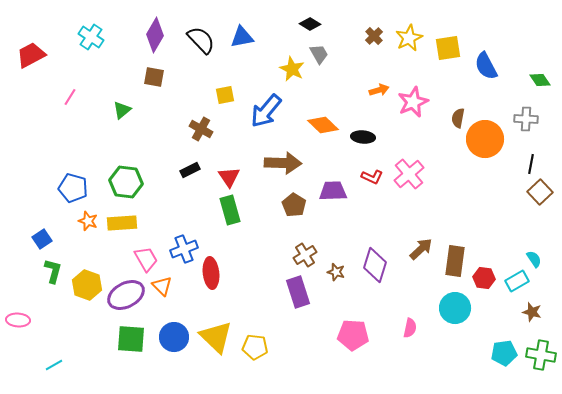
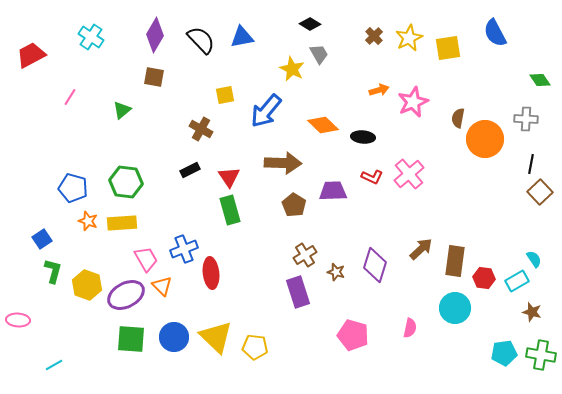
blue semicircle at (486, 66): moved 9 px right, 33 px up
pink pentagon at (353, 335): rotated 12 degrees clockwise
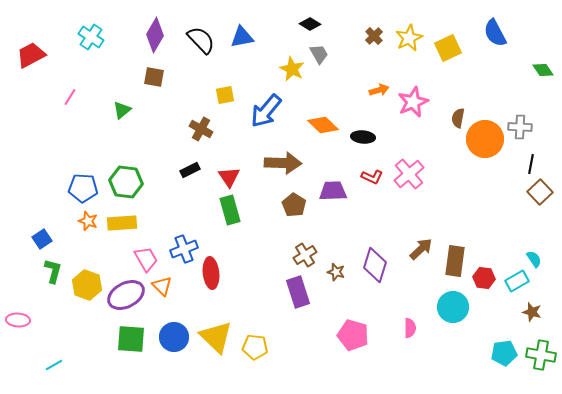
yellow square at (448, 48): rotated 16 degrees counterclockwise
green diamond at (540, 80): moved 3 px right, 10 px up
gray cross at (526, 119): moved 6 px left, 8 px down
blue pentagon at (73, 188): moved 10 px right; rotated 12 degrees counterclockwise
cyan circle at (455, 308): moved 2 px left, 1 px up
pink semicircle at (410, 328): rotated 12 degrees counterclockwise
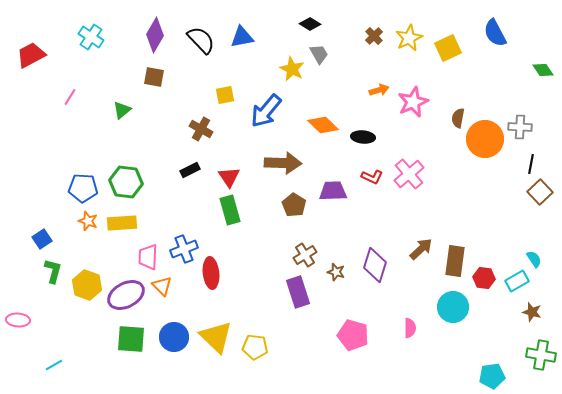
pink trapezoid at (146, 259): moved 2 px right, 2 px up; rotated 148 degrees counterclockwise
cyan pentagon at (504, 353): moved 12 px left, 23 px down
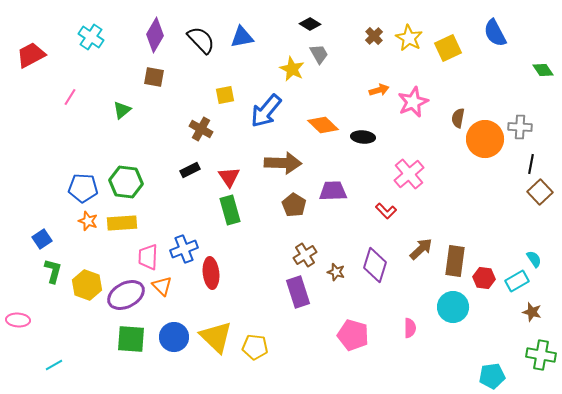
yellow star at (409, 38): rotated 16 degrees counterclockwise
red L-shape at (372, 177): moved 14 px right, 34 px down; rotated 20 degrees clockwise
